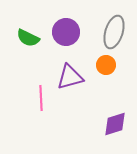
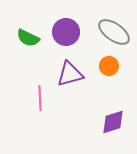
gray ellipse: rotated 72 degrees counterclockwise
orange circle: moved 3 px right, 1 px down
purple triangle: moved 3 px up
pink line: moved 1 px left
purple diamond: moved 2 px left, 2 px up
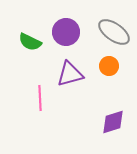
green semicircle: moved 2 px right, 4 px down
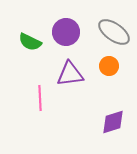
purple triangle: rotated 8 degrees clockwise
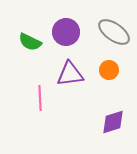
orange circle: moved 4 px down
